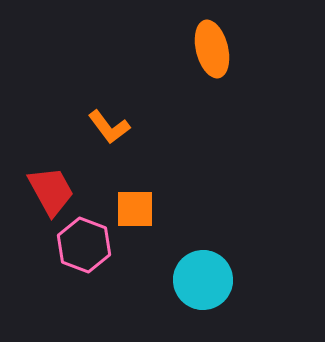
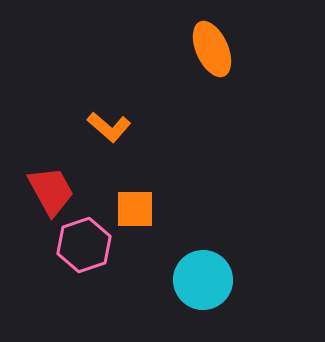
orange ellipse: rotated 10 degrees counterclockwise
orange L-shape: rotated 12 degrees counterclockwise
pink hexagon: rotated 20 degrees clockwise
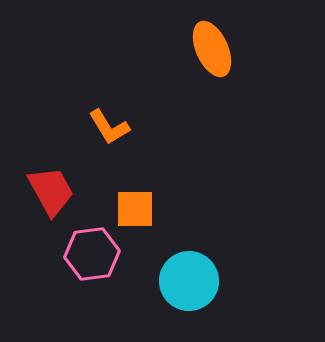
orange L-shape: rotated 18 degrees clockwise
pink hexagon: moved 8 px right, 9 px down; rotated 12 degrees clockwise
cyan circle: moved 14 px left, 1 px down
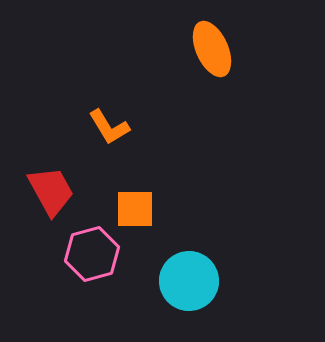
pink hexagon: rotated 8 degrees counterclockwise
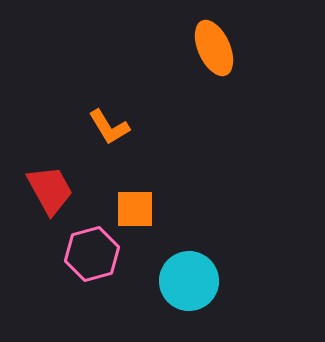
orange ellipse: moved 2 px right, 1 px up
red trapezoid: moved 1 px left, 1 px up
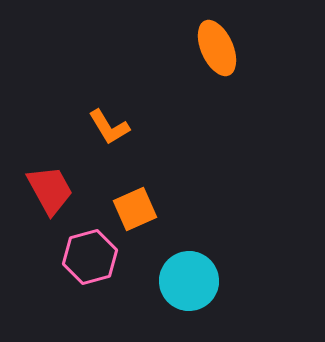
orange ellipse: moved 3 px right
orange square: rotated 24 degrees counterclockwise
pink hexagon: moved 2 px left, 3 px down
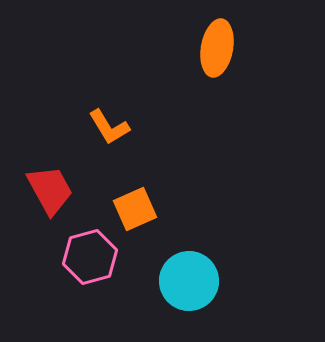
orange ellipse: rotated 34 degrees clockwise
